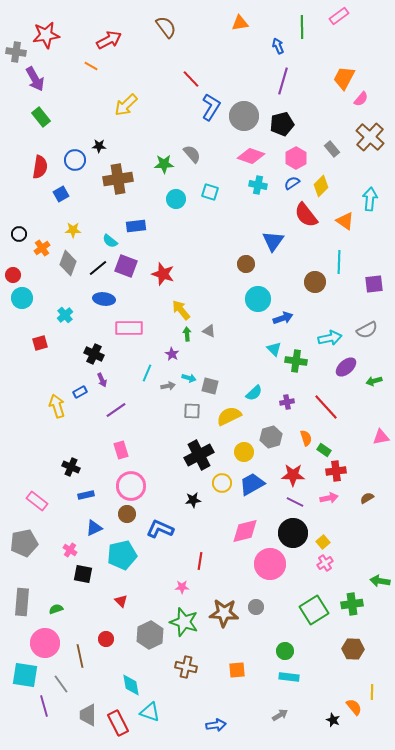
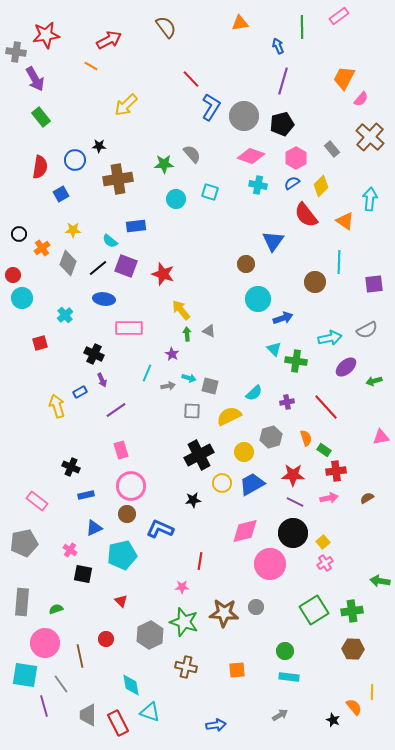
green cross at (352, 604): moved 7 px down
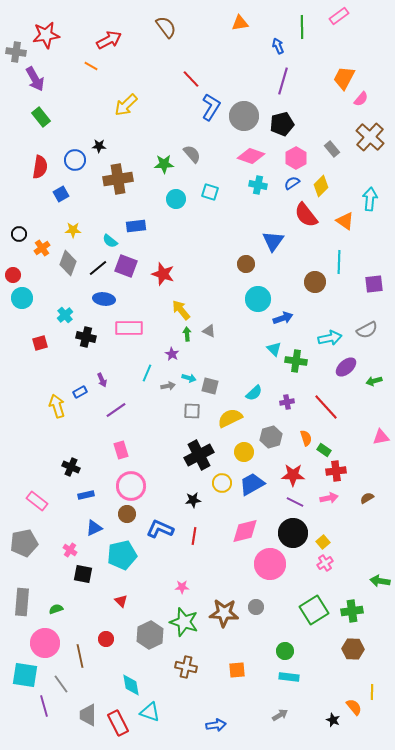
black cross at (94, 354): moved 8 px left, 17 px up; rotated 12 degrees counterclockwise
yellow semicircle at (229, 416): moved 1 px right, 2 px down
red line at (200, 561): moved 6 px left, 25 px up
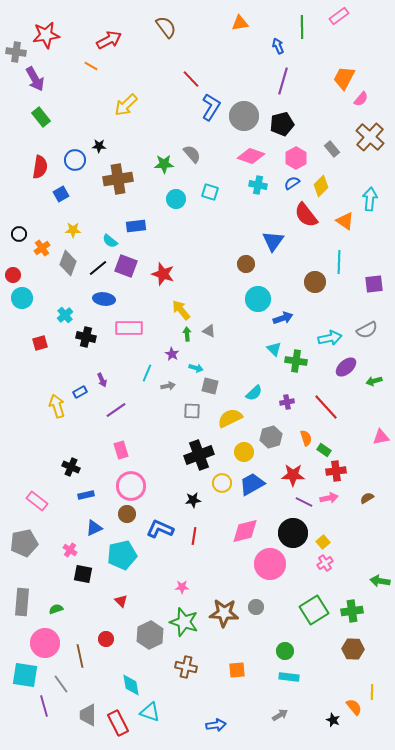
cyan arrow at (189, 378): moved 7 px right, 10 px up
black cross at (199, 455): rotated 8 degrees clockwise
purple line at (295, 502): moved 9 px right
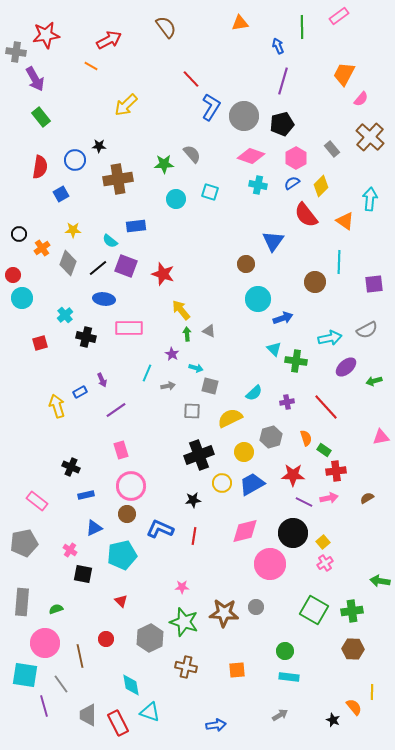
orange trapezoid at (344, 78): moved 4 px up
green square at (314, 610): rotated 28 degrees counterclockwise
gray hexagon at (150, 635): moved 3 px down
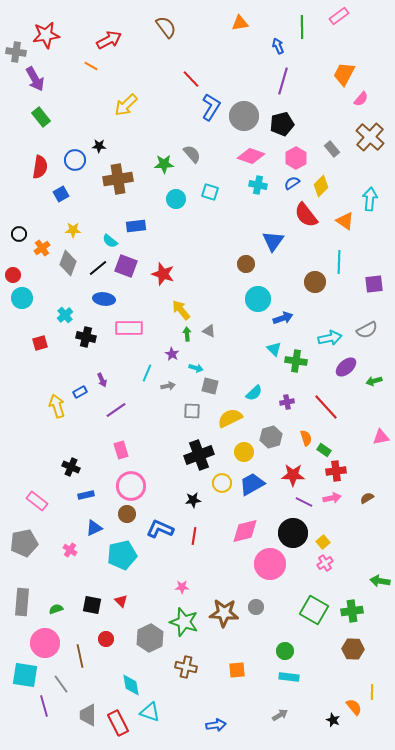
pink arrow at (329, 498): moved 3 px right
black square at (83, 574): moved 9 px right, 31 px down
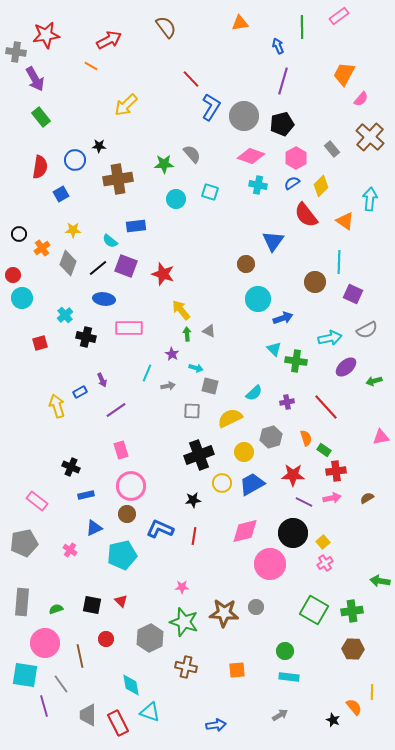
purple square at (374, 284): moved 21 px left, 10 px down; rotated 30 degrees clockwise
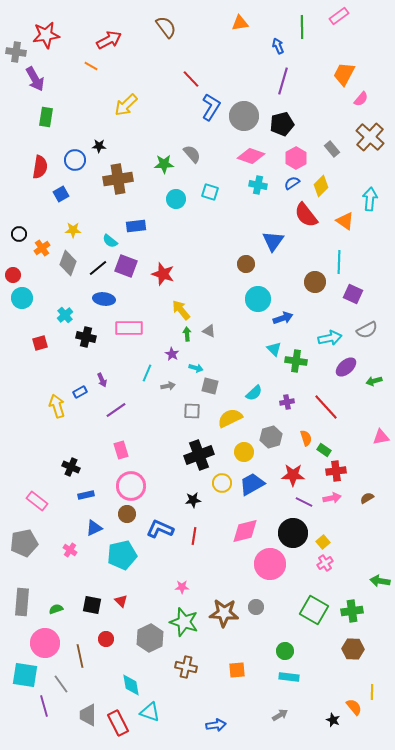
green rectangle at (41, 117): moved 5 px right; rotated 48 degrees clockwise
